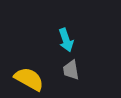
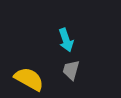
gray trapezoid: rotated 25 degrees clockwise
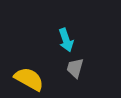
gray trapezoid: moved 4 px right, 2 px up
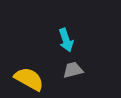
gray trapezoid: moved 2 px left, 2 px down; rotated 60 degrees clockwise
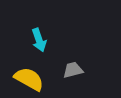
cyan arrow: moved 27 px left
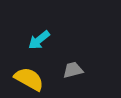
cyan arrow: rotated 70 degrees clockwise
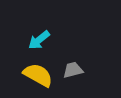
yellow semicircle: moved 9 px right, 4 px up
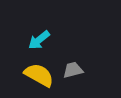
yellow semicircle: moved 1 px right
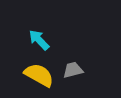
cyan arrow: rotated 85 degrees clockwise
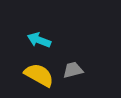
cyan arrow: rotated 25 degrees counterclockwise
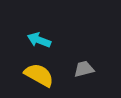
gray trapezoid: moved 11 px right, 1 px up
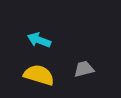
yellow semicircle: rotated 12 degrees counterclockwise
